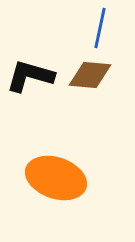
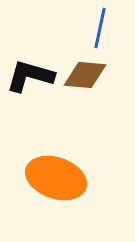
brown diamond: moved 5 px left
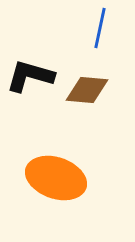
brown diamond: moved 2 px right, 15 px down
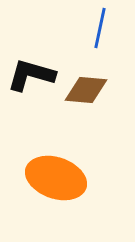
black L-shape: moved 1 px right, 1 px up
brown diamond: moved 1 px left
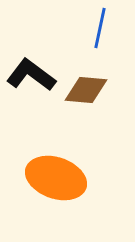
black L-shape: rotated 21 degrees clockwise
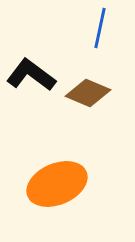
brown diamond: moved 2 px right, 3 px down; rotated 18 degrees clockwise
orange ellipse: moved 1 px right, 6 px down; rotated 42 degrees counterclockwise
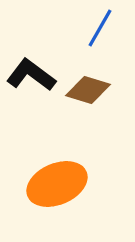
blue line: rotated 18 degrees clockwise
brown diamond: moved 3 px up; rotated 6 degrees counterclockwise
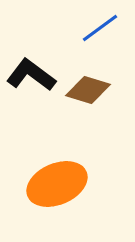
blue line: rotated 24 degrees clockwise
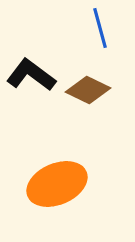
blue line: rotated 69 degrees counterclockwise
brown diamond: rotated 9 degrees clockwise
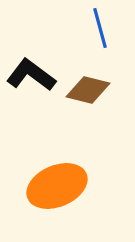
brown diamond: rotated 12 degrees counterclockwise
orange ellipse: moved 2 px down
